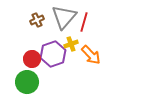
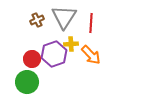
gray triangle: rotated 8 degrees counterclockwise
red line: moved 7 px right, 1 px down; rotated 12 degrees counterclockwise
yellow cross: rotated 16 degrees clockwise
purple hexagon: moved 1 px right
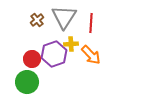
brown cross: rotated 16 degrees counterclockwise
